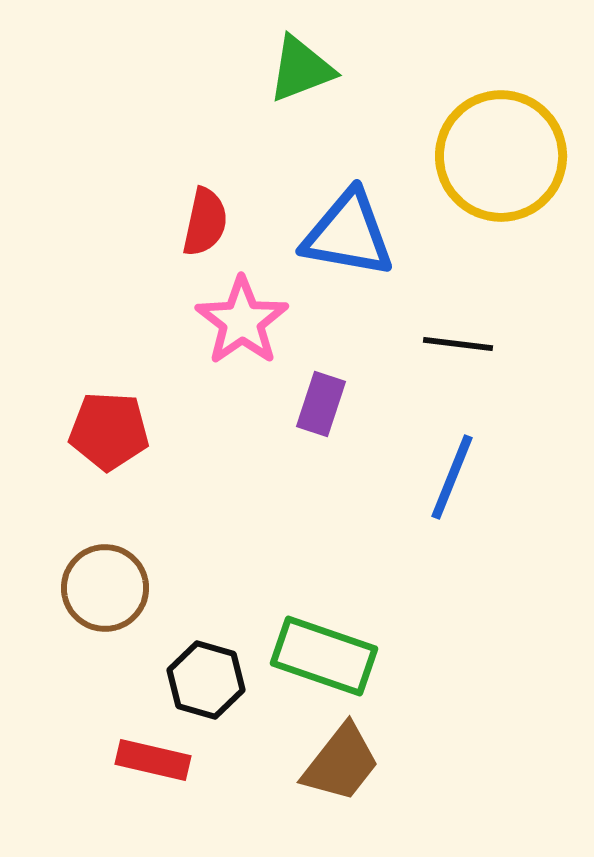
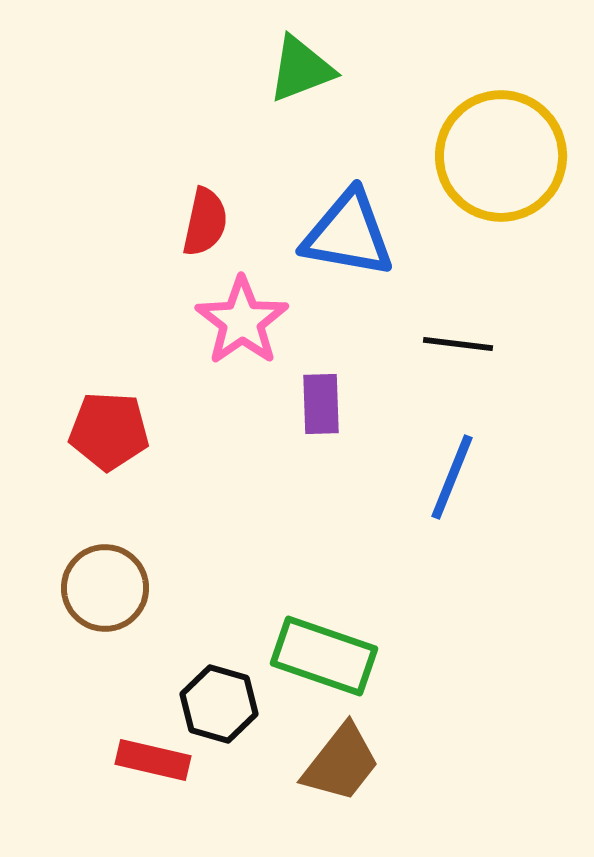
purple rectangle: rotated 20 degrees counterclockwise
black hexagon: moved 13 px right, 24 px down
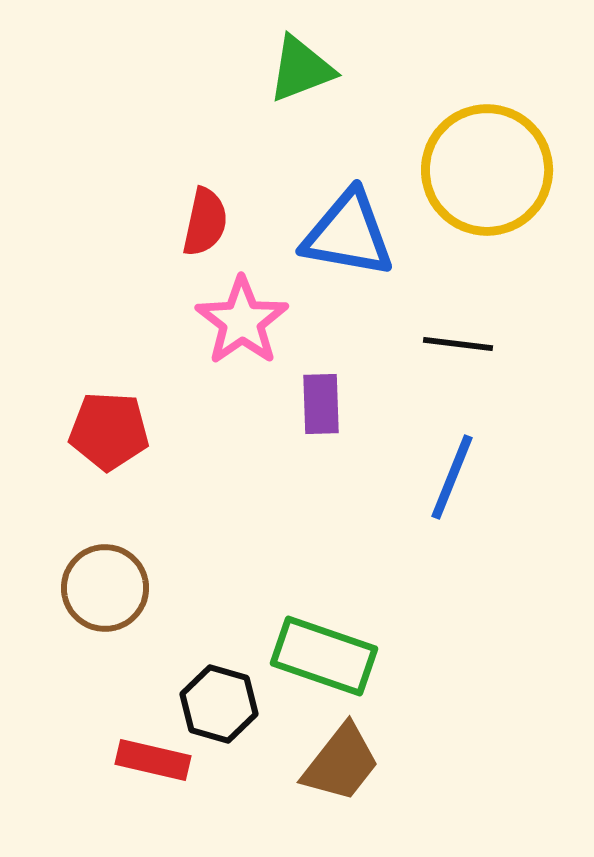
yellow circle: moved 14 px left, 14 px down
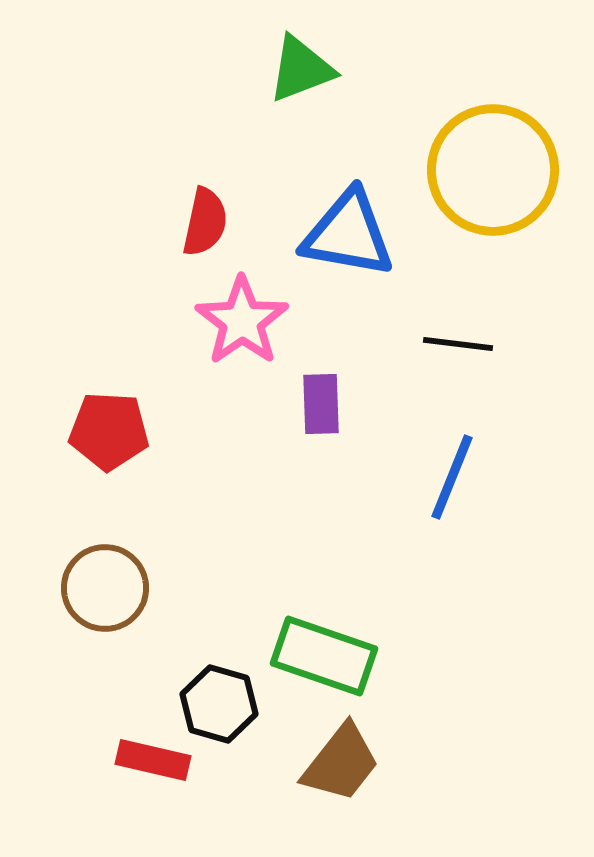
yellow circle: moved 6 px right
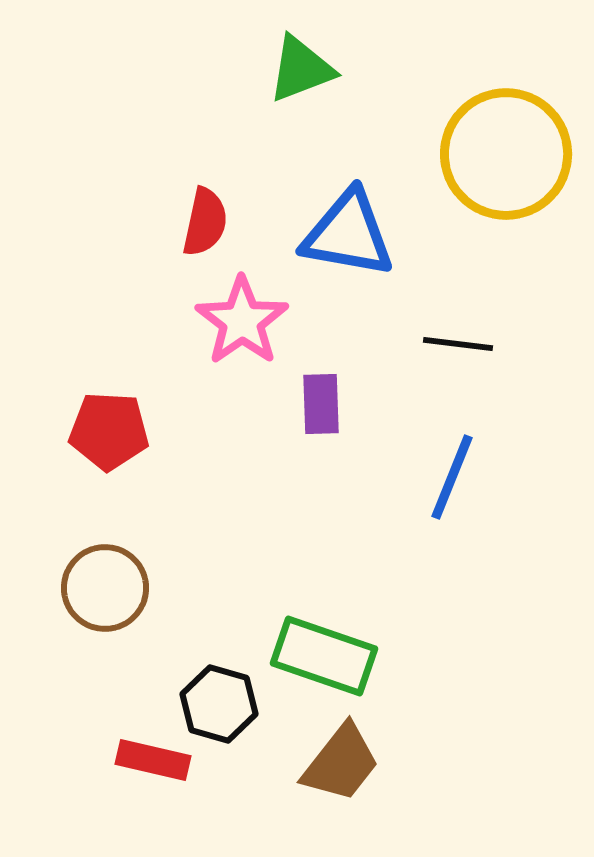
yellow circle: moved 13 px right, 16 px up
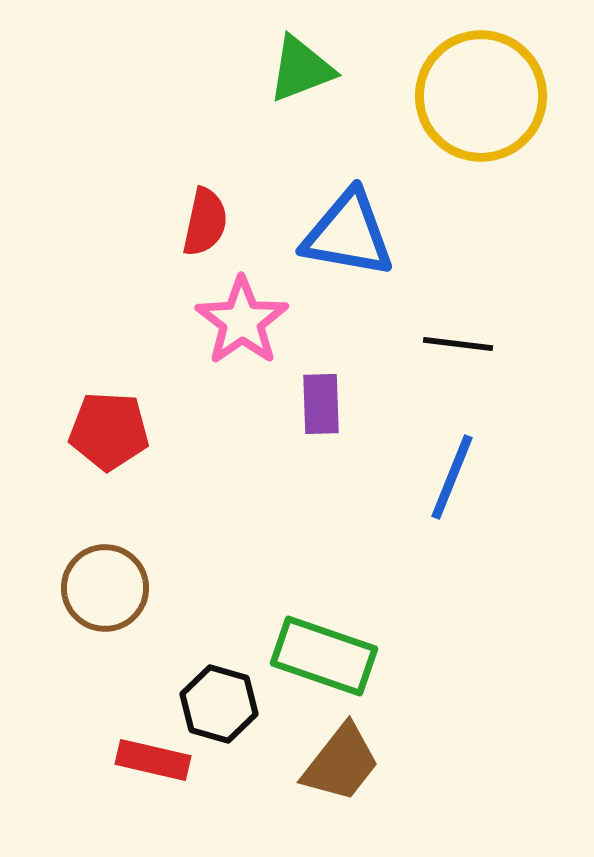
yellow circle: moved 25 px left, 58 px up
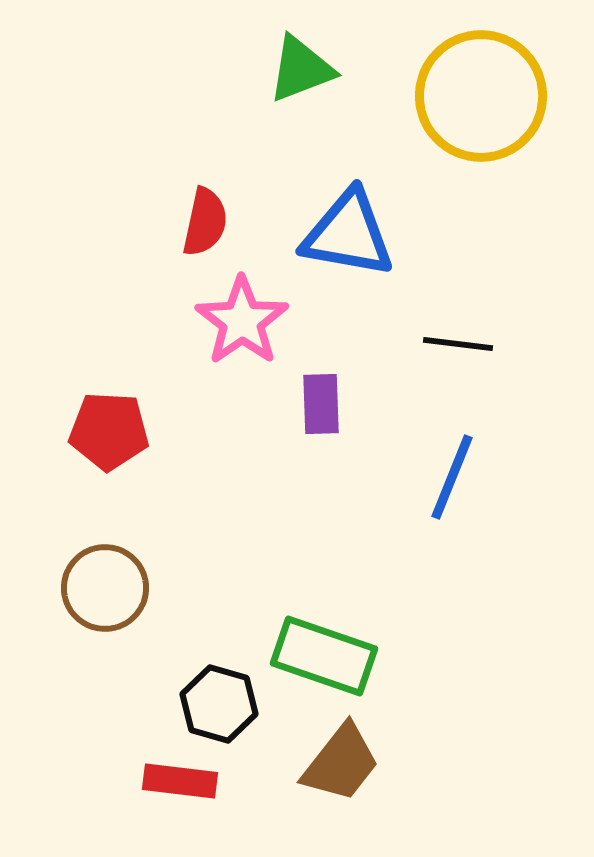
red rectangle: moved 27 px right, 21 px down; rotated 6 degrees counterclockwise
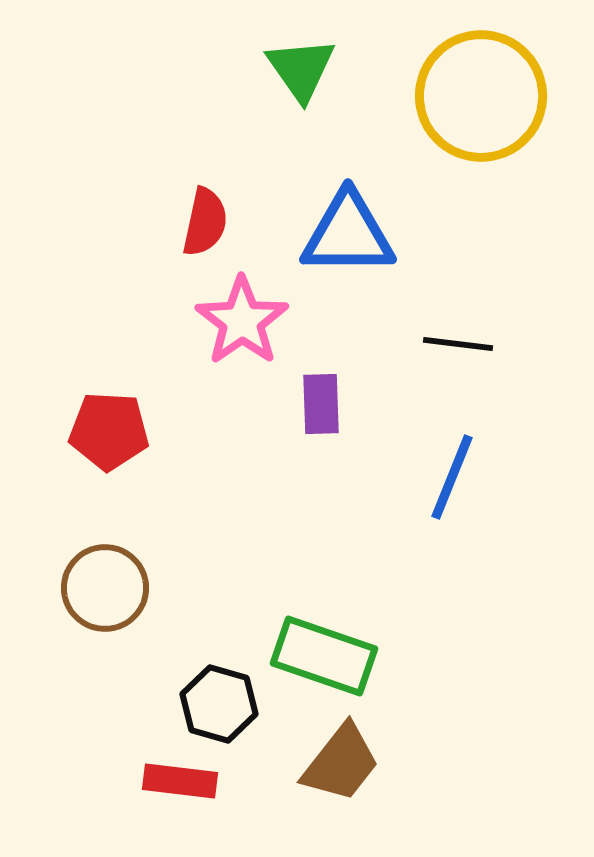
green triangle: rotated 44 degrees counterclockwise
blue triangle: rotated 10 degrees counterclockwise
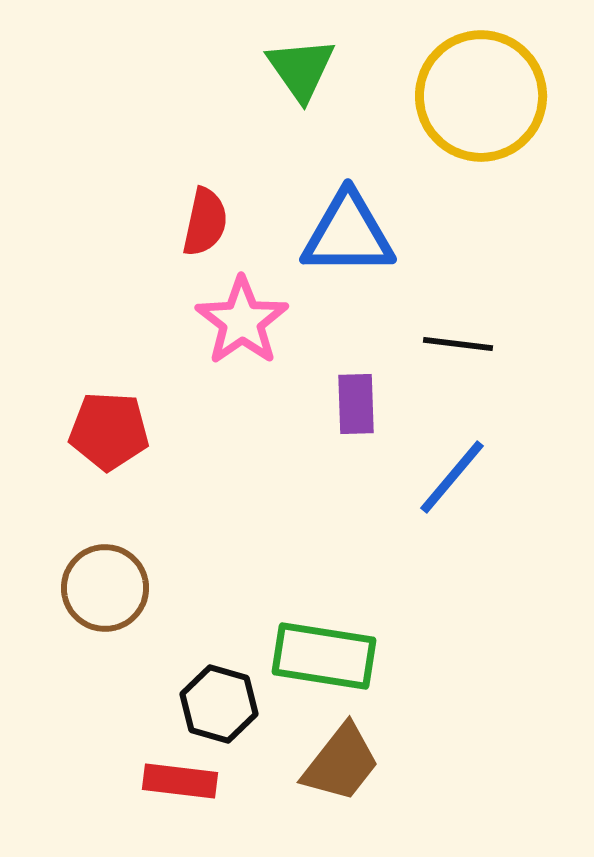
purple rectangle: moved 35 px right
blue line: rotated 18 degrees clockwise
green rectangle: rotated 10 degrees counterclockwise
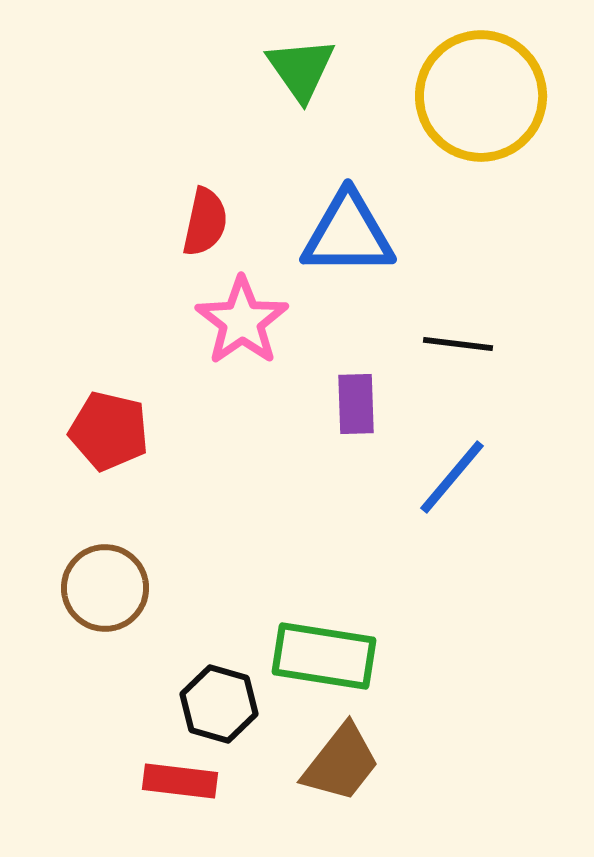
red pentagon: rotated 10 degrees clockwise
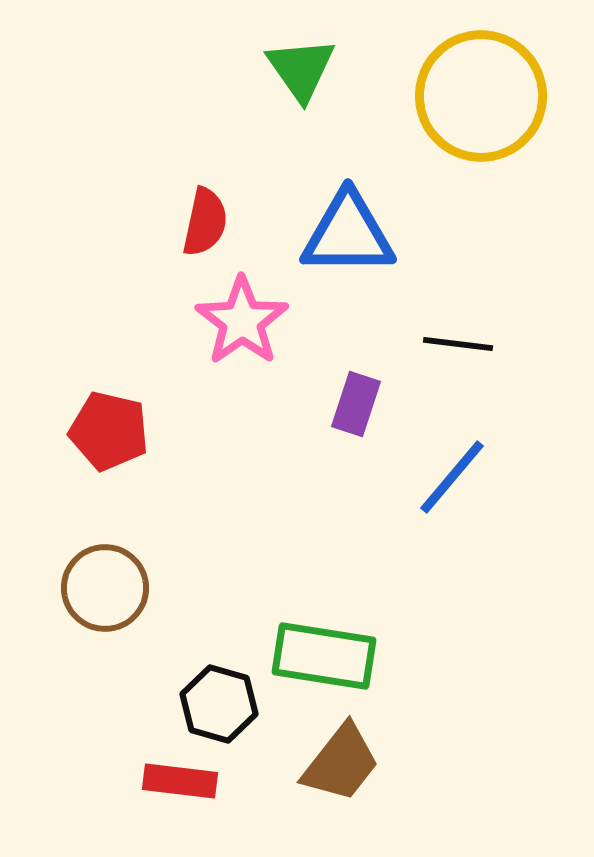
purple rectangle: rotated 20 degrees clockwise
